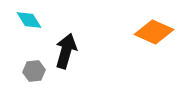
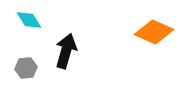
gray hexagon: moved 8 px left, 3 px up
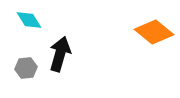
orange diamond: rotated 15 degrees clockwise
black arrow: moved 6 px left, 3 px down
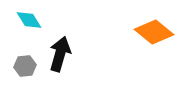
gray hexagon: moved 1 px left, 2 px up
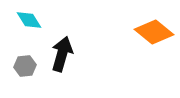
black arrow: moved 2 px right
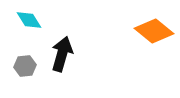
orange diamond: moved 1 px up
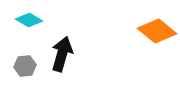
cyan diamond: rotated 28 degrees counterclockwise
orange diamond: moved 3 px right
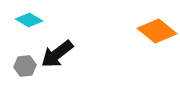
black arrow: moved 5 px left; rotated 144 degrees counterclockwise
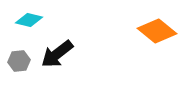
cyan diamond: rotated 16 degrees counterclockwise
gray hexagon: moved 6 px left, 5 px up
